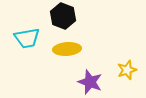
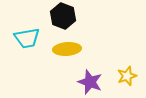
yellow star: moved 6 px down
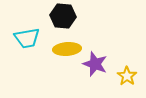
black hexagon: rotated 15 degrees counterclockwise
yellow star: rotated 18 degrees counterclockwise
purple star: moved 5 px right, 18 px up
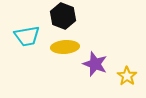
black hexagon: rotated 15 degrees clockwise
cyan trapezoid: moved 2 px up
yellow ellipse: moved 2 px left, 2 px up
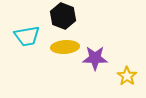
purple star: moved 6 px up; rotated 20 degrees counterclockwise
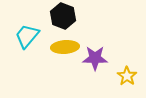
cyan trapezoid: rotated 140 degrees clockwise
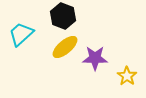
cyan trapezoid: moved 6 px left, 2 px up; rotated 8 degrees clockwise
yellow ellipse: rotated 36 degrees counterclockwise
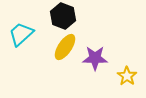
yellow ellipse: rotated 16 degrees counterclockwise
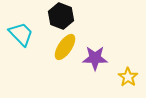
black hexagon: moved 2 px left
cyan trapezoid: rotated 88 degrees clockwise
yellow star: moved 1 px right, 1 px down
